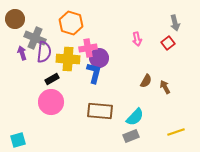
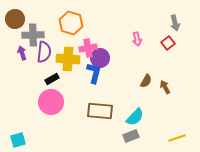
gray cross: moved 2 px left, 3 px up; rotated 25 degrees counterclockwise
purple circle: moved 1 px right
yellow line: moved 1 px right, 6 px down
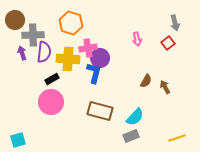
brown circle: moved 1 px down
brown rectangle: rotated 10 degrees clockwise
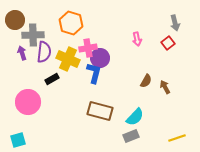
yellow cross: rotated 20 degrees clockwise
pink circle: moved 23 px left
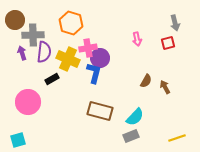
red square: rotated 24 degrees clockwise
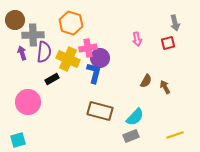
yellow line: moved 2 px left, 3 px up
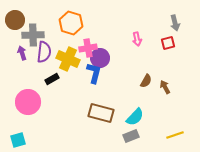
brown rectangle: moved 1 px right, 2 px down
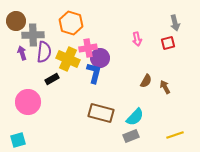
brown circle: moved 1 px right, 1 px down
